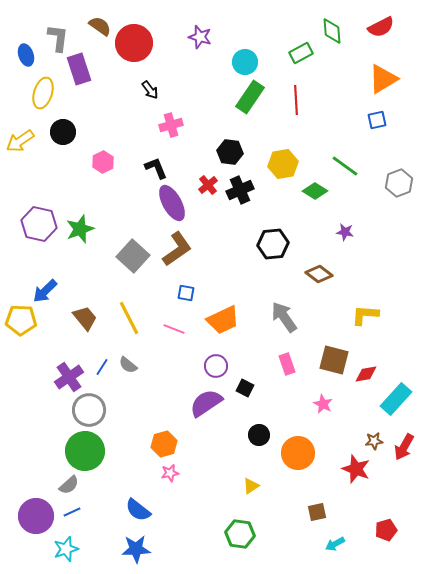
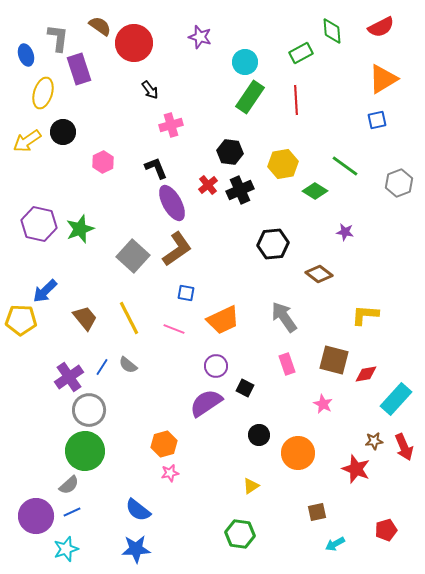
yellow arrow at (20, 141): moved 7 px right
red arrow at (404, 447): rotated 52 degrees counterclockwise
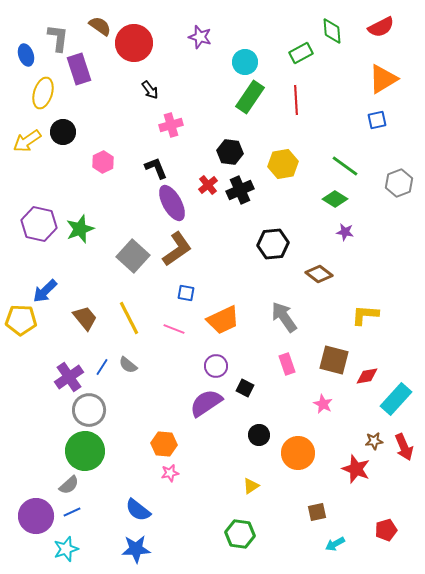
green diamond at (315, 191): moved 20 px right, 8 px down
red diamond at (366, 374): moved 1 px right, 2 px down
orange hexagon at (164, 444): rotated 20 degrees clockwise
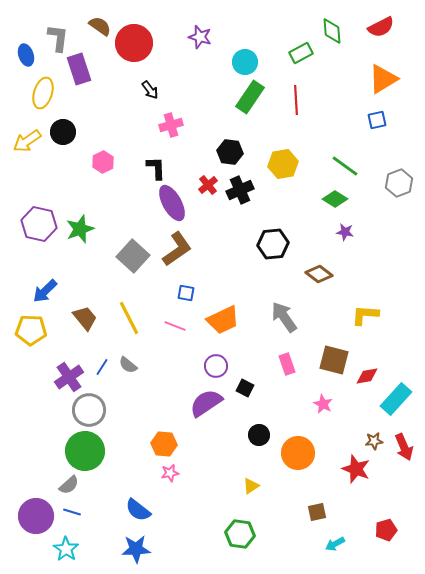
black L-shape at (156, 168): rotated 20 degrees clockwise
yellow pentagon at (21, 320): moved 10 px right, 10 px down
pink line at (174, 329): moved 1 px right, 3 px up
blue line at (72, 512): rotated 42 degrees clockwise
cyan star at (66, 549): rotated 20 degrees counterclockwise
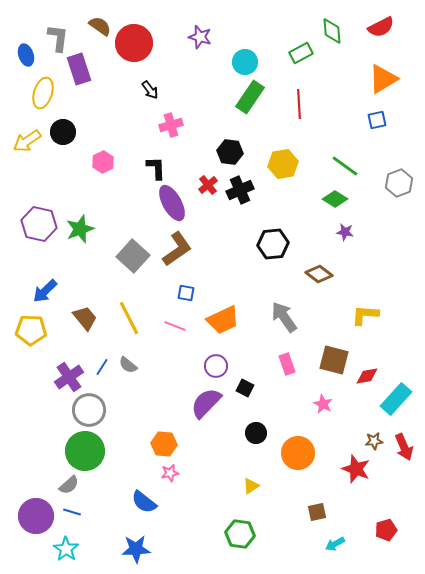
red line at (296, 100): moved 3 px right, 4 px down
purple semicircle at (206, 403): rotated 12 degrees counterclockwise
black circle at (259, 435): moved 3 px left, 2 px up
blue semicircle at (138, 510): moved 6 px right, 8 px up
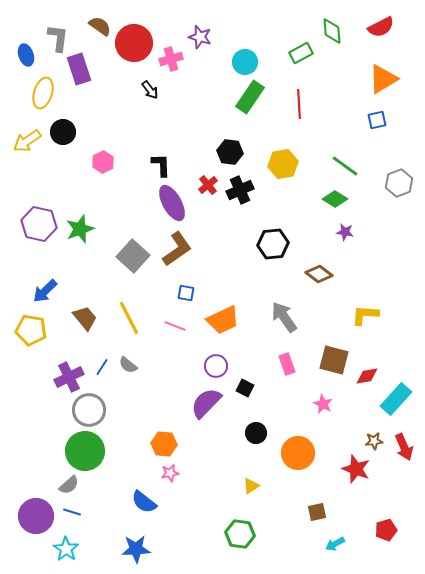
pink cross at (171, 125): moved 66 px up
black L-shape at (156, 168): moved 5 px right, 3 px up
yellow pentagon at (31, 330): rotated 8 degrees clockwise
purple cross at (69, 377): rotated 8 degrees clockwise
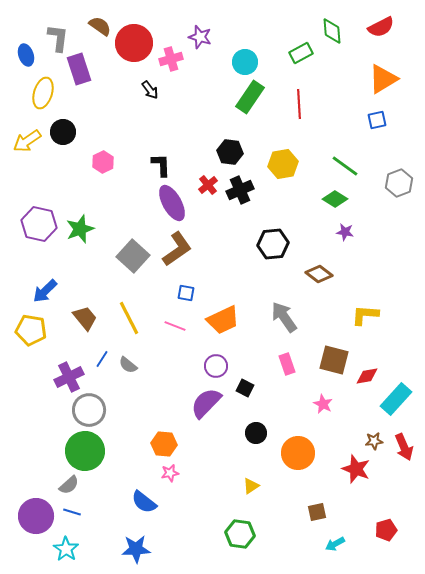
blue line at (102, 367): moved 8 px up
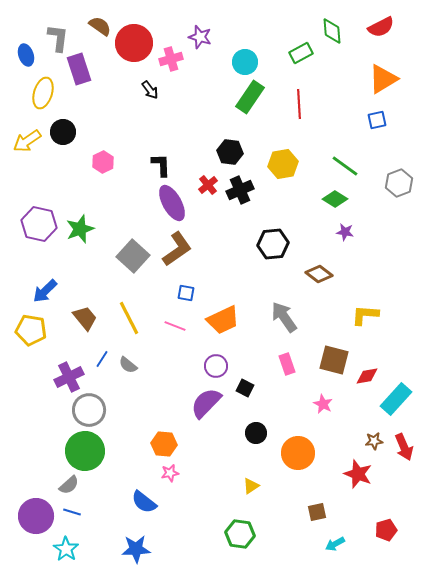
red star at (356, 469): moved 2 px right, 5 px down
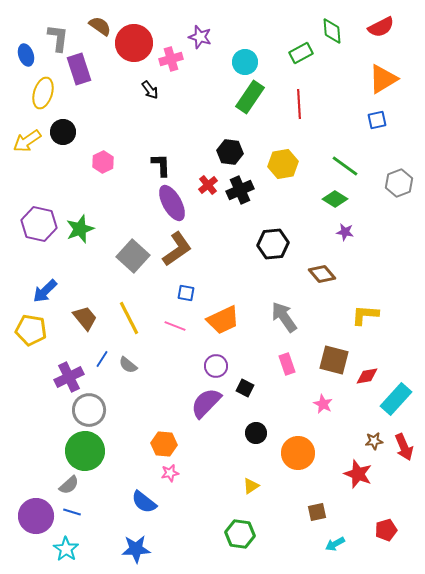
brown diamond at (319, 274): moved 3 px right; rotated 12 degrees clockwise
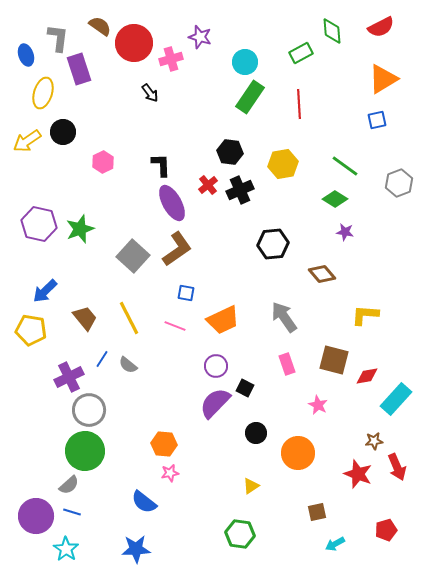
black arrow at (150, 90): moved 3 px down
purple semicircle at (206, 403): moved 9 px right
pink star at (323, 404): moved 5 px left, 1 px down
red arrow at (404, 447): moved 7 px left, 20 px down
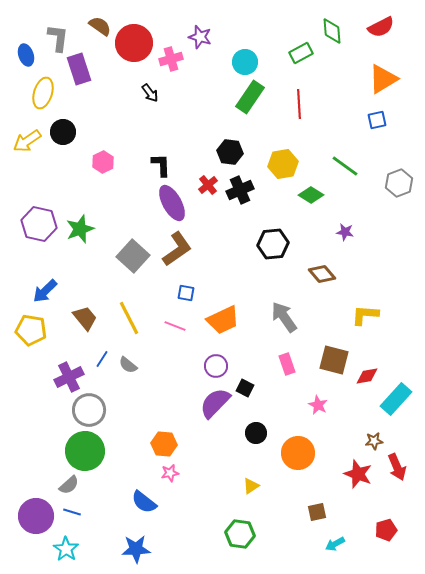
green diamond at (335, 199): moved 24 px left, 4 px up
